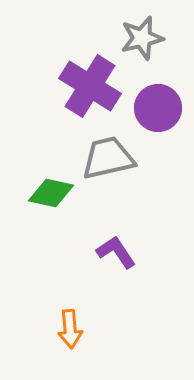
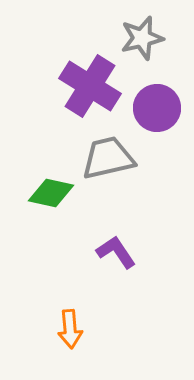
purple circle: moved 1 px left
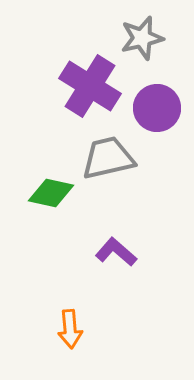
purple L-shape: rotated 15 degrees counterclockwise
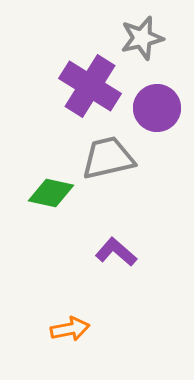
orange arrow: rotated 96 degrees counterclockwise
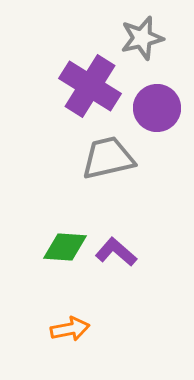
green diamond: moved 14 px right, 54 px down; rotated 9 degrees counterclockwise
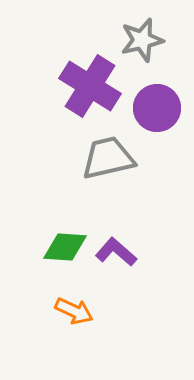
gray star: moved 2 px down
orange arrow: moved 4 px right, 18 px up; rotated 36 degrees clockwise
